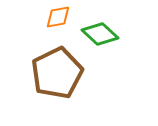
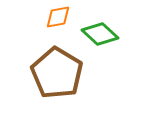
brown pentagon: rotated 15 degrees counterclockwise
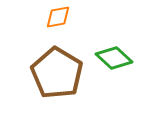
green diamond: moved 14 px right, 24 px down
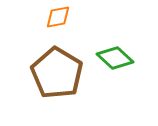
green diamond: moved 1 px right
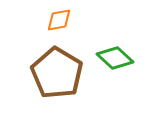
orange diamond: moved 1 px right, 3 px down
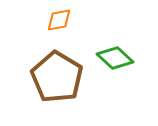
brown pentagon: moved 4 px down
